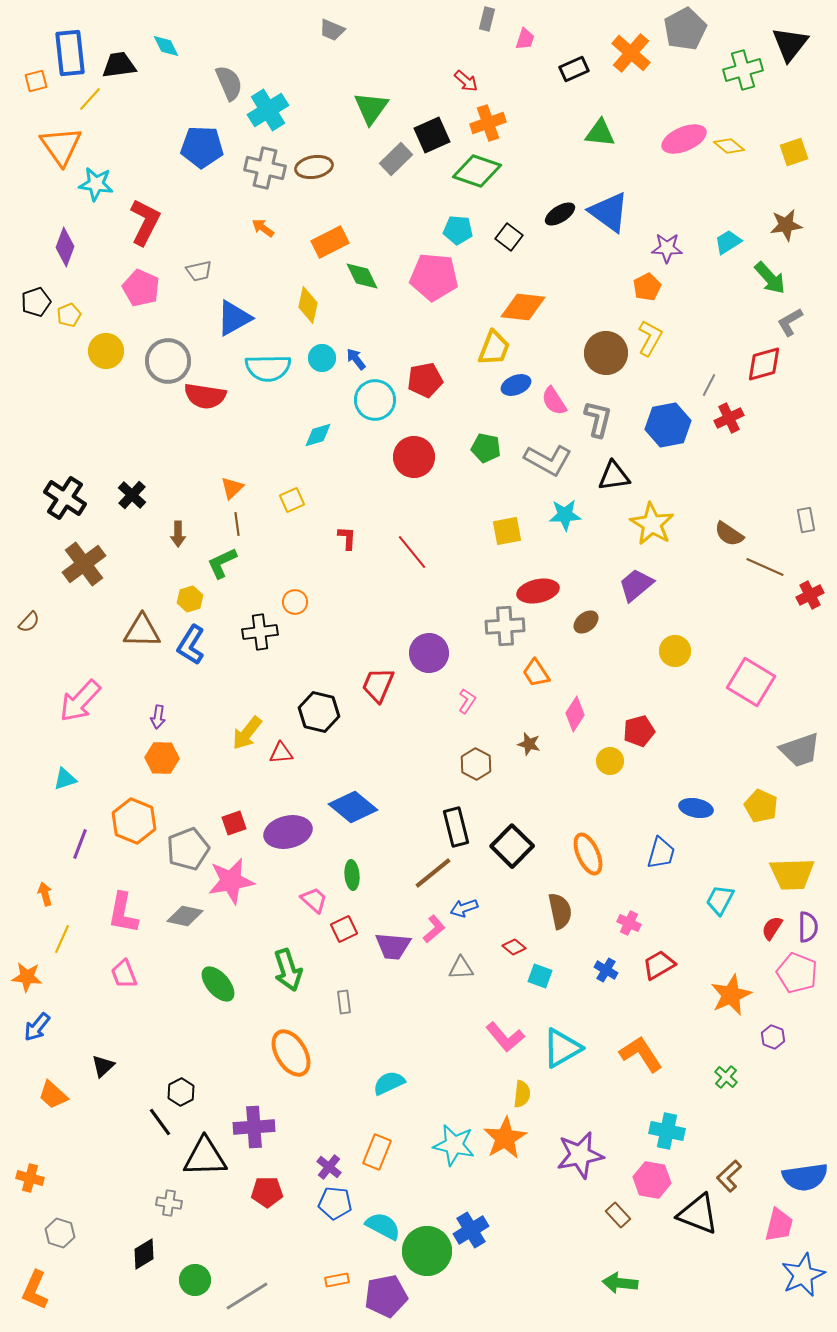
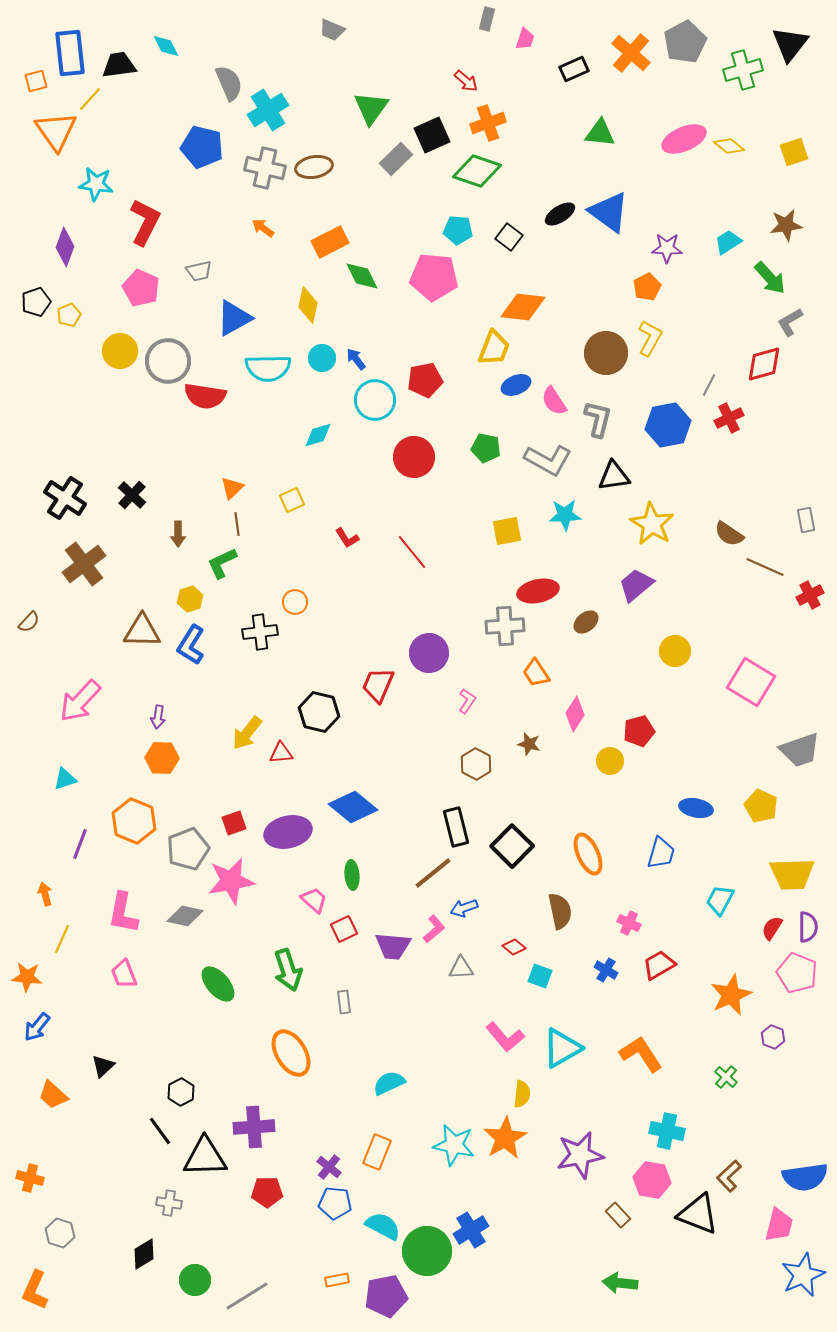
gray pentagon at (685, 29): moved 13 px down
orange triangle at (61, 146): moved 5 px left, 15 px up
blue pentagon at (202, 147): rotated 12 degrees clockwise
yellow circle at (106, 351): moved 14 px right
red L-shape at (347, 538): rotated 145 degrees clockwise
black line at (160, 1122): moved 9 px down
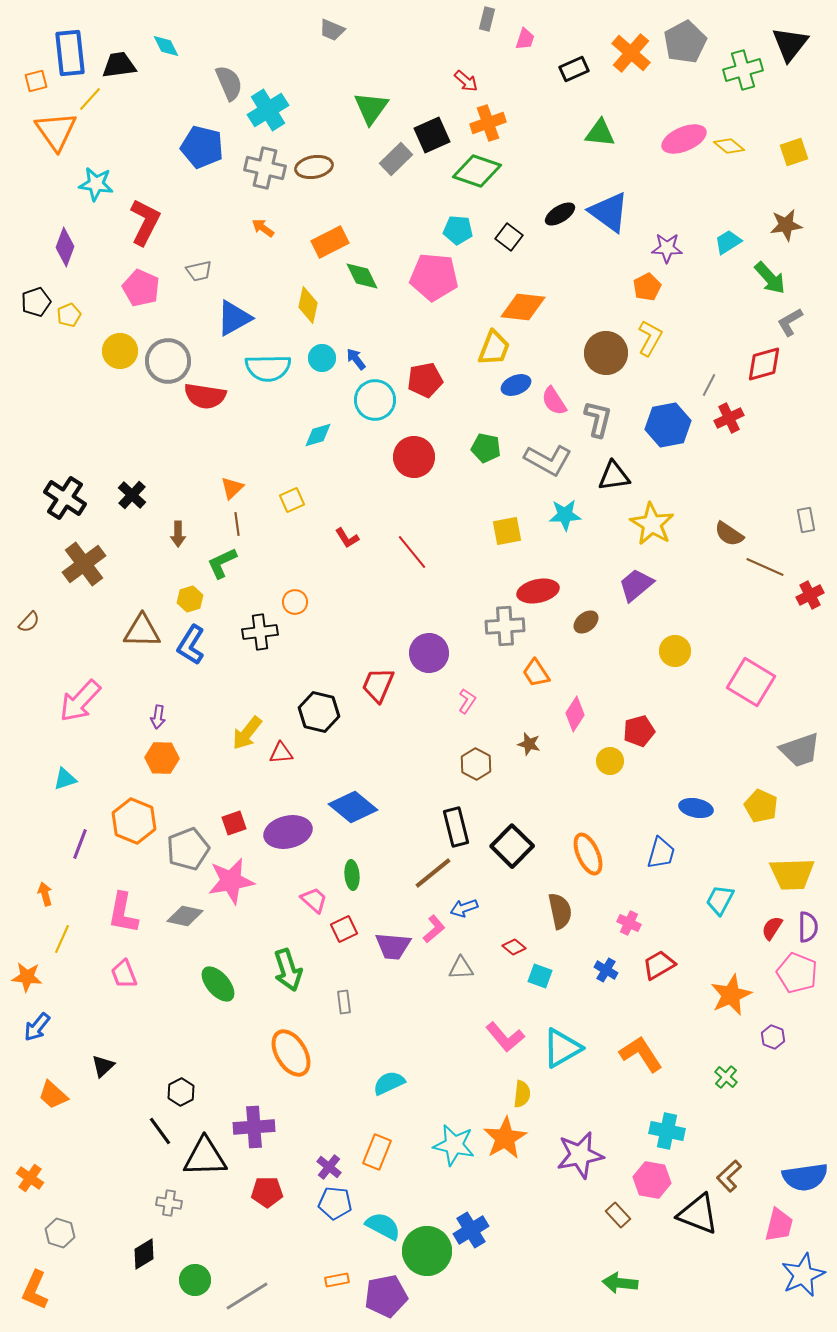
orange cross at (30, 1178): rotated 20 degrees clockwise
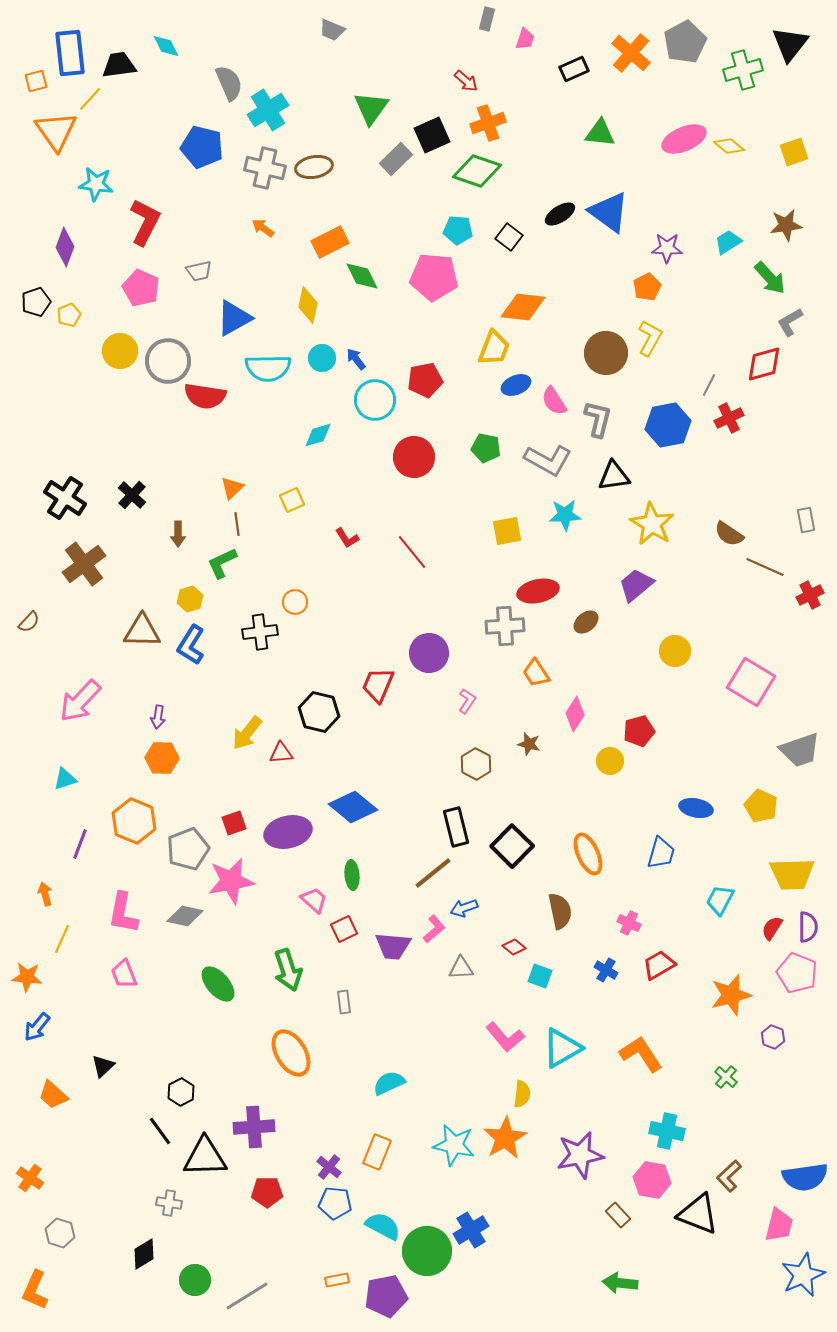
orange star at (731, 995): rotated 9 degrees clockwise
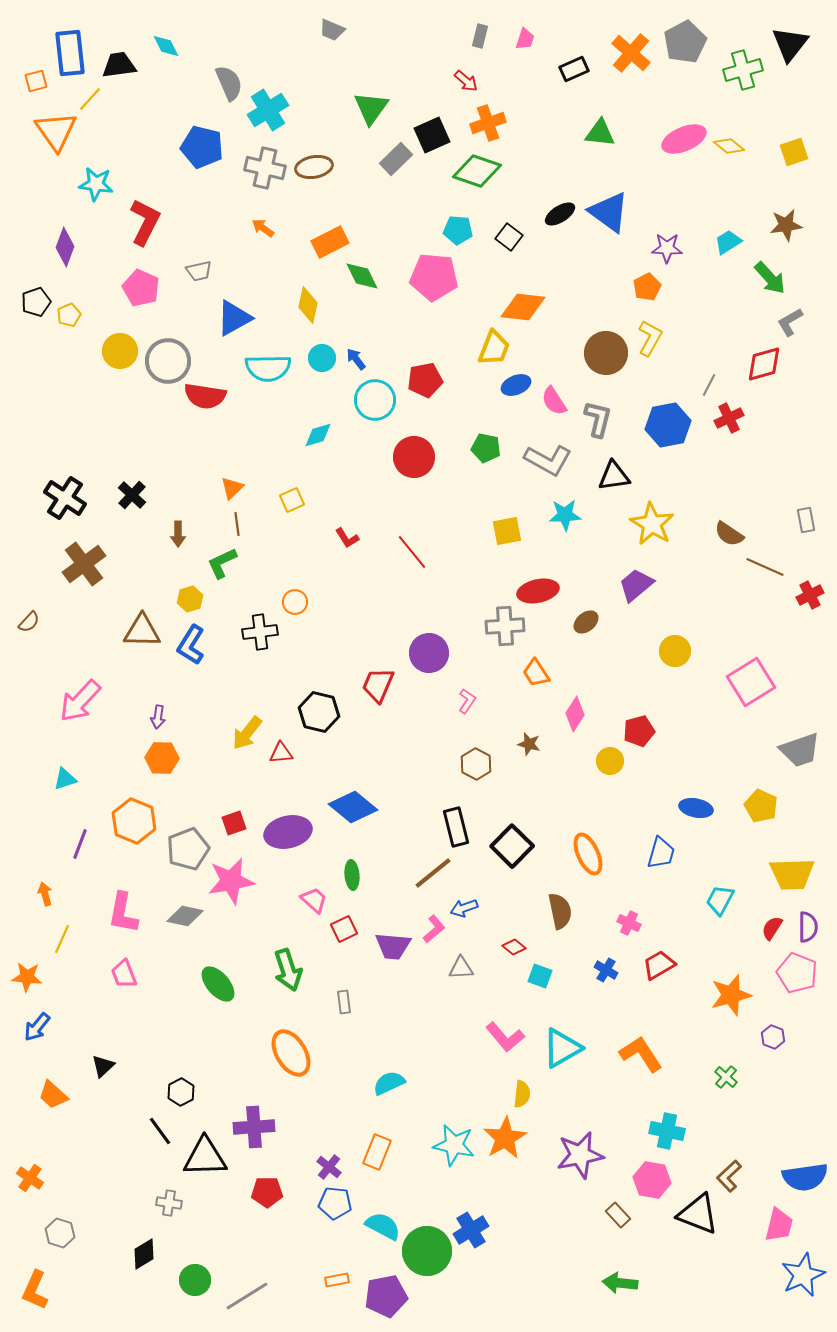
gray rectangle at (487, 19): moved 7 px left, 17 px down
pink square at (751, 682): rotated 27 degrees clockwise
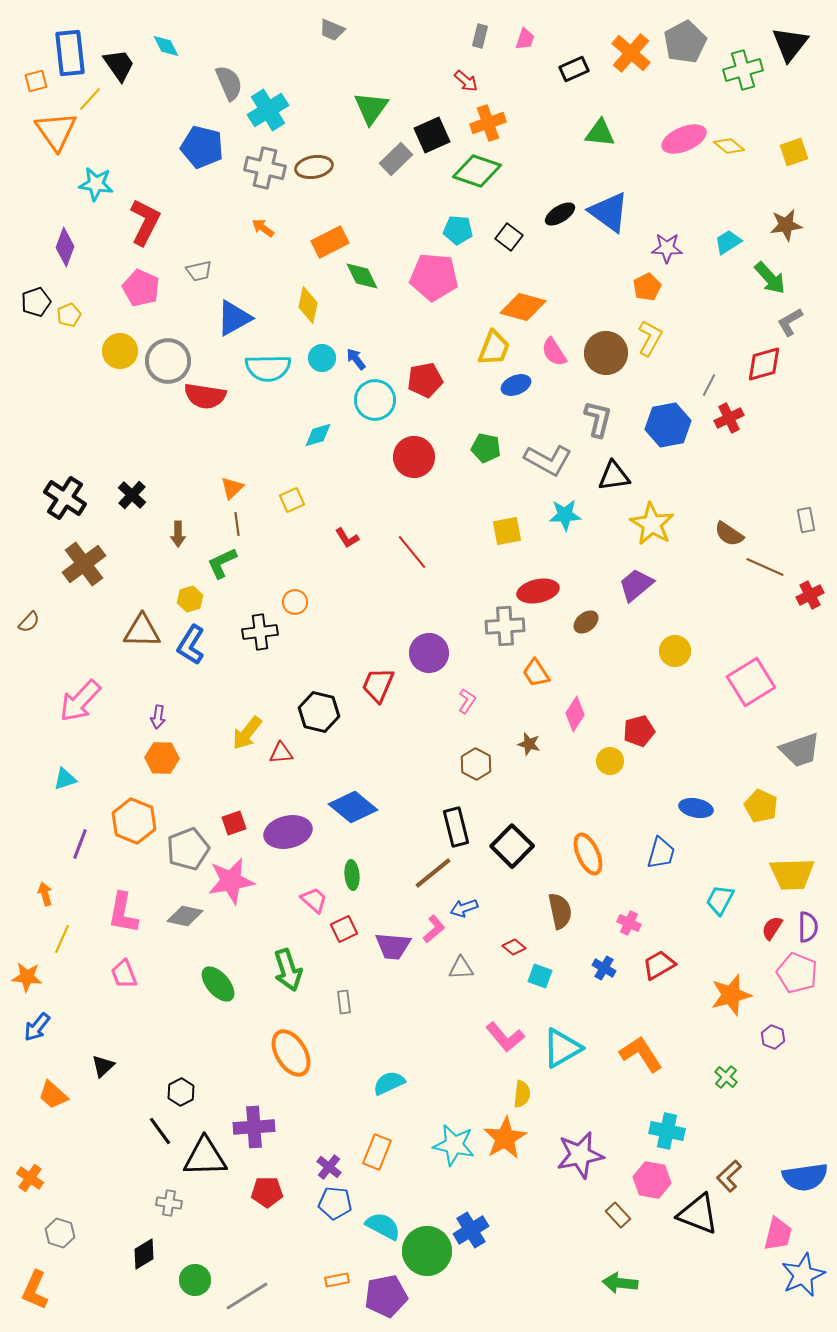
black trapezoid at (119, 65): rotated 63 degrees clockwise
orange diamond at (523, 307): rotated 9 degrees clockwise
pink semicircle at (554, 401): moved 49 px up
blue cross at (606, 970): moved 2 px left, 2 px up
pink trapezoid at (779, 1225): moved 1 px left, 9 px down
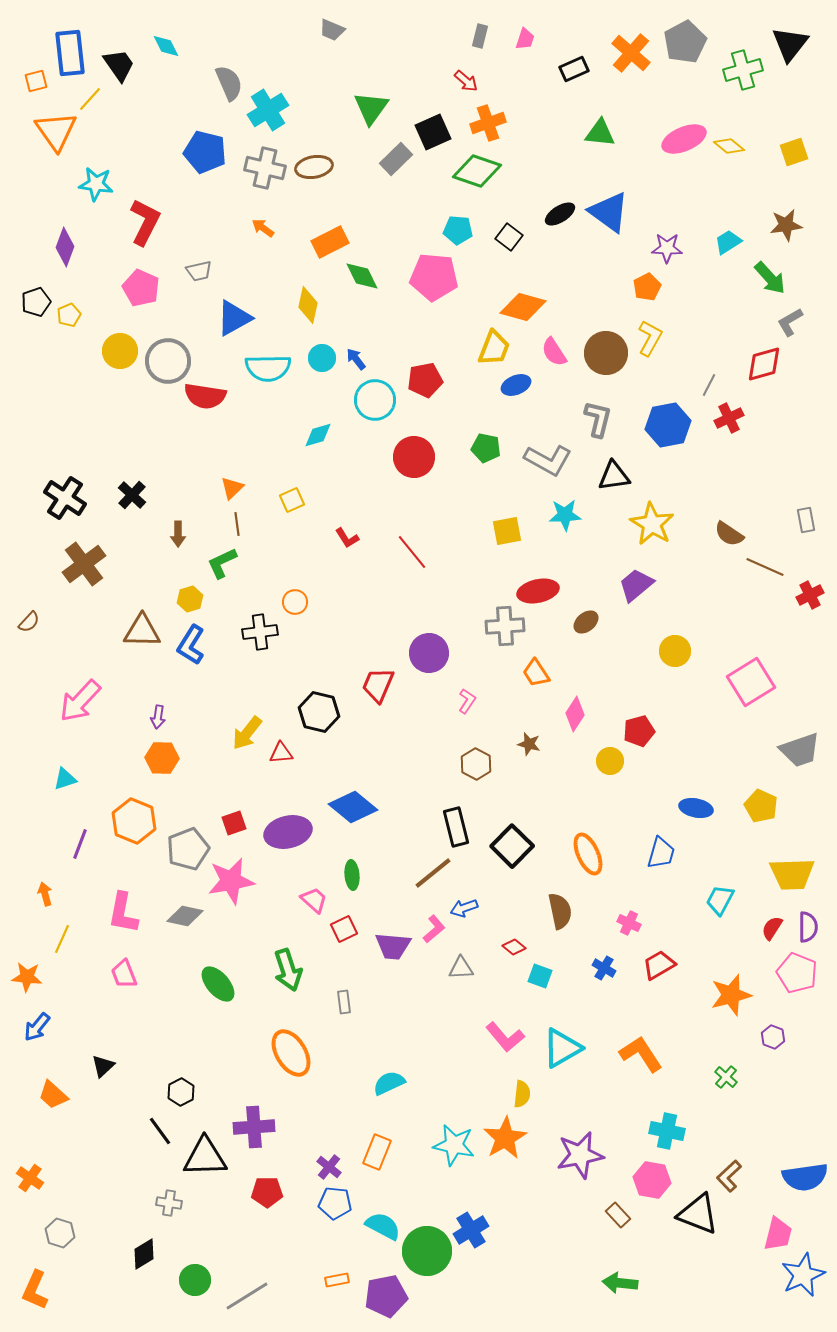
black square at (432, 135): moved 1 px right, 3 px up
blue pentagon at (202, 147): moved 3 px right, 5 px down
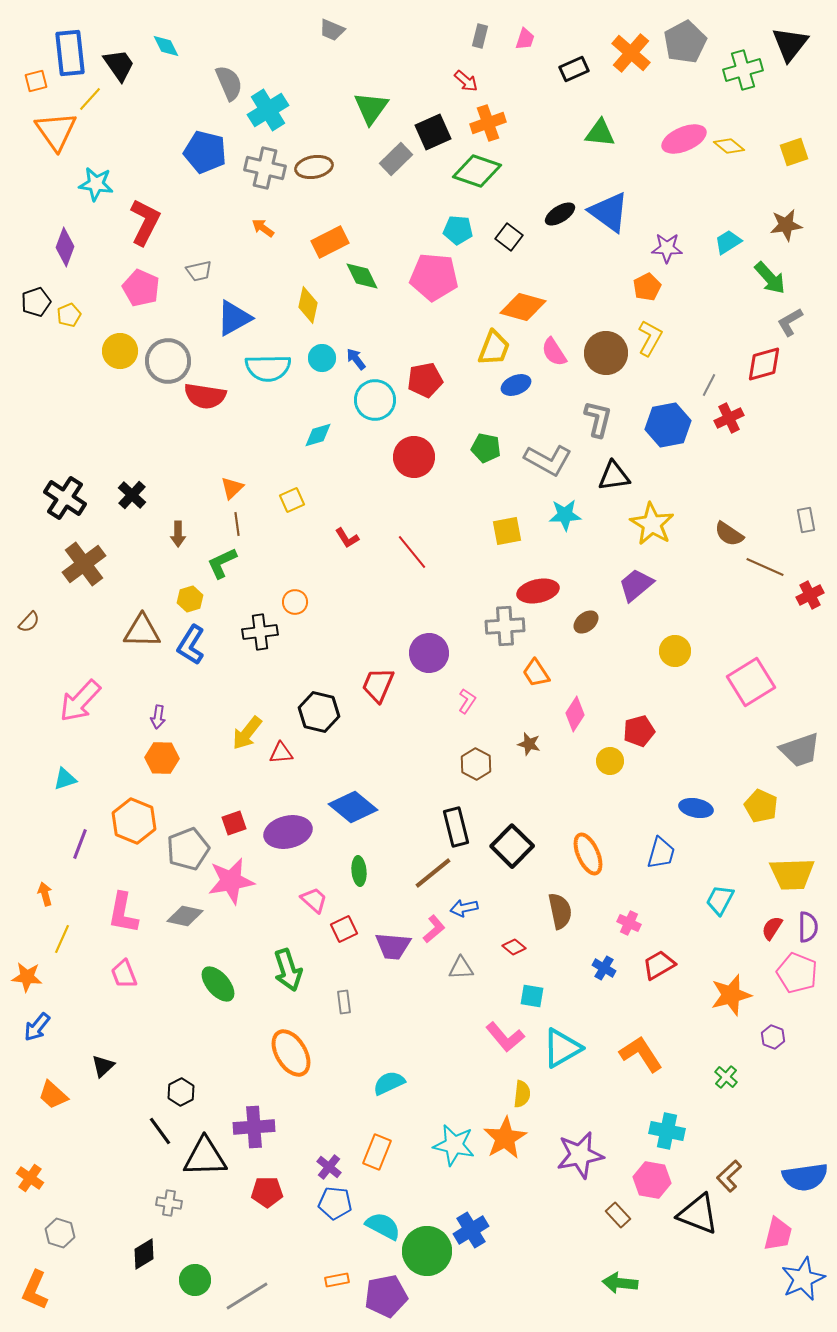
green ellipse at (352, 875): moved 7 px right, 4 px up
blue arrow at (464, 908): rotated 8 degrees clockwise
cyan square at (540, 976): moved 8 px left, 20 px down; rotated 10 degrees counterclockwise
blue star at (803, 1275): moved 4 px down
